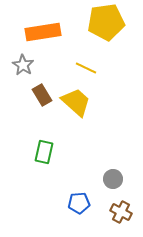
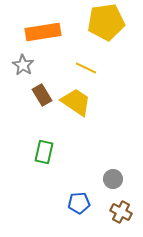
yellow trapezoid: rotated 8 degrees counterclockwise
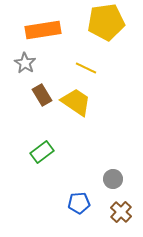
orange rectangle: moved 2 px up
gray star: moved 2 px right, 2 px up
green rectangle: moved 2 px left; rotated 40 degrees clockwise
brown cross: rotated 15 degrees clockwise
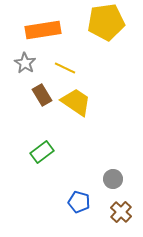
yellow line: moved 21 px left
blue pentagon: moved 1 px up; rotated 20 degrees clockwise
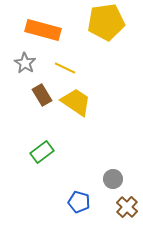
orange rectangle: rotated 24 degrees clockwise
brown cross: moved 6 px right, 5 px up
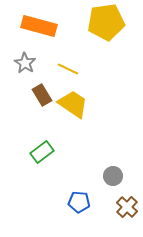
orange rectangle: moved 4 px left, 4 px up
yellow line: moved 3 px right, 1 px down
yellow trapezoid: moved 3 px left, 2 px down
gray circle: moved 3 px up
blue pentagon: rotated 10 degrees counterclockwise
